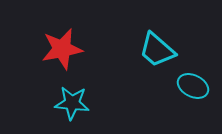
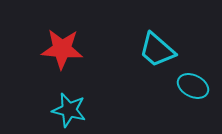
red star: rotated 15 degrees clockwise
cyan star: moved 3 px left, 7 px down; rotated 8 degrees clockwise
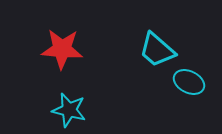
cyan ellipse: moved 4 px left, 4 px up
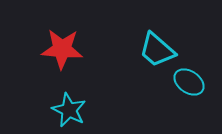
cyan ellipse: rotated 8 degrees clockwise
cyan star: rotated 12 degrees clockwise
